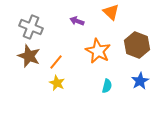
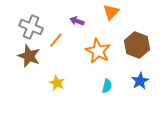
orange triangle: rotated 30 degrees clockwise
orange line: moved 22 px up
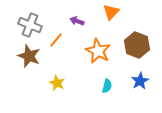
gray cross: moved 1 px left, 2 px up
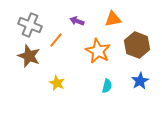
orange triangle: moved 2 px right, 7 px down; rotated 36 degrees clockwise
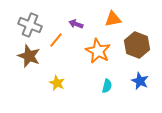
purple arrow: moved 1 px left, 3 px down
blue star: rotated 18 degrees counterclockwise
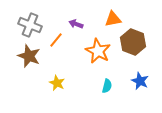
brown hexagon: moved 4 px left, 3 px up
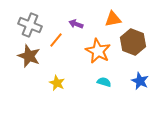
cyan semicircle: moved 3 px left, 4 px up; rotated 88 degrees counterclockwise
